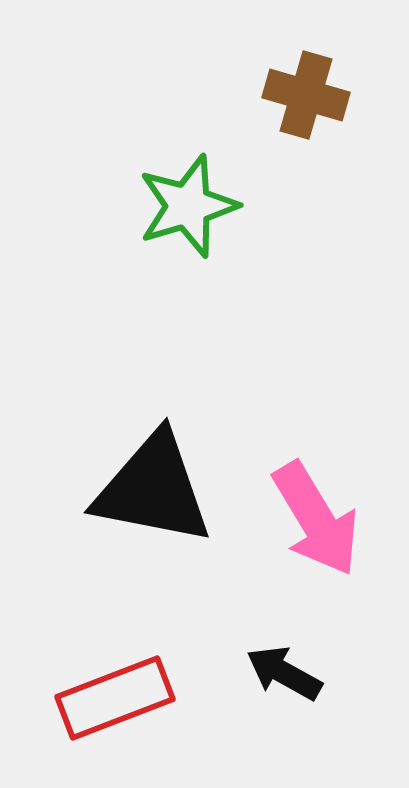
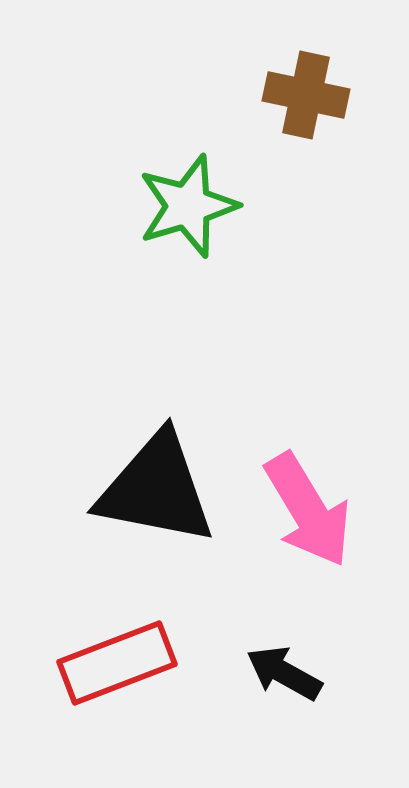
brown cross: rotated 4 degrees counterclockwise
black triangle: moved 3 px right
pink arrow: moved 8 px left, 9 px up
red rectangle: moved 2 px right, 35 px up
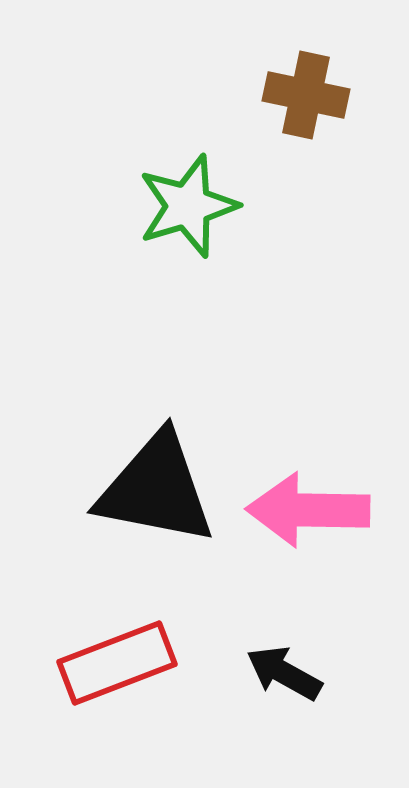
pink arrow: rotated 122 degrees clockwise
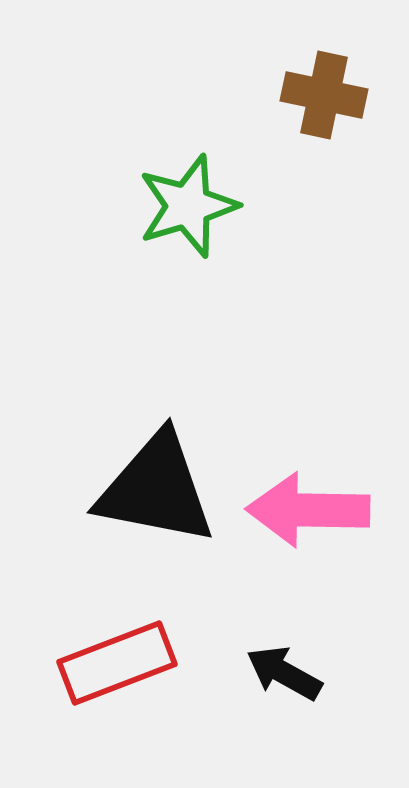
brown cross: moved 18 px right
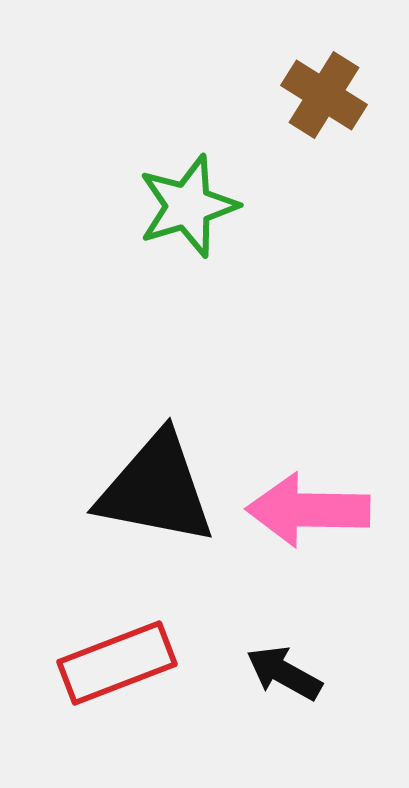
brown cross: rotated 20 degrees clockwise
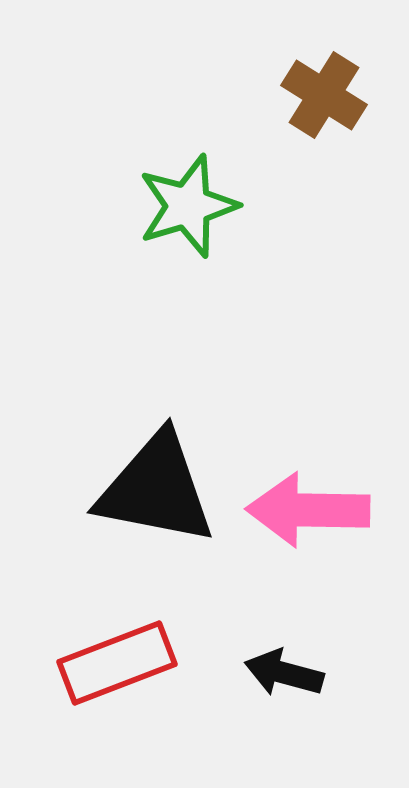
black arrow: rotated 14 degrees counterclockwise
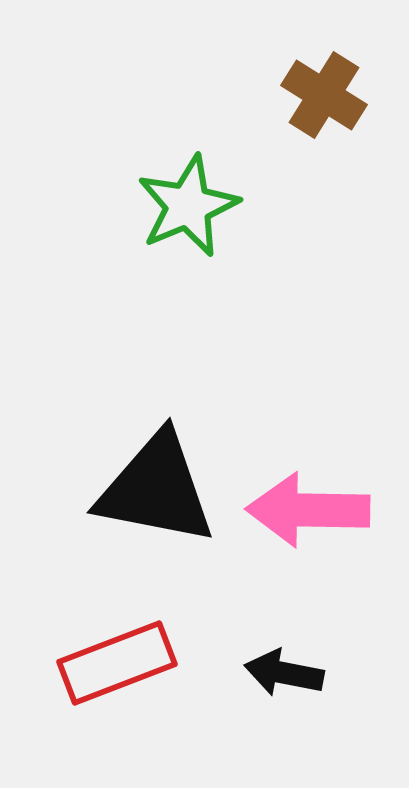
green star: rotated 6 degrees counterclockwise
black arrow: rotated 4 degrees counterclockwise
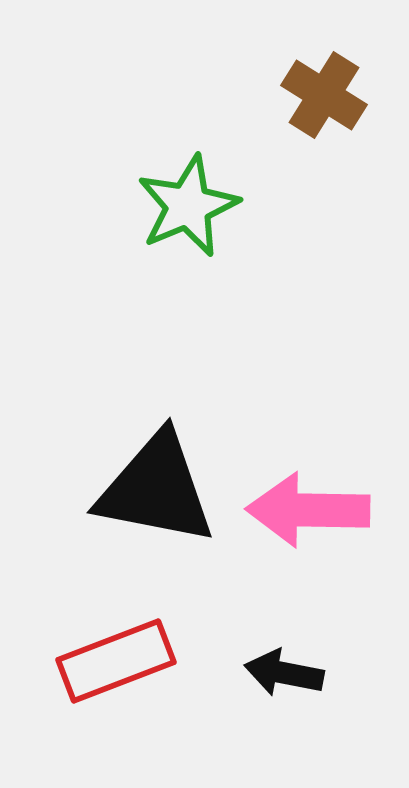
red rectangle: moved 1 px left, 2 px up
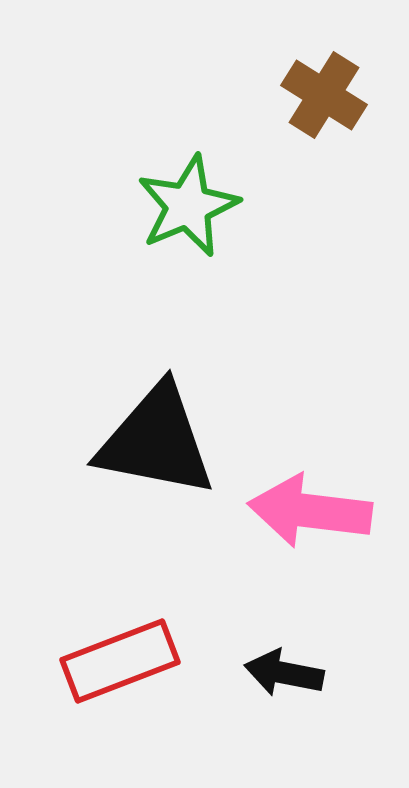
black triangle: moved 48 px up
pink arrow: moved 2 px right, 1 px down; rotated 6 degrees clockwise
red rectangle: moved 4 px right
